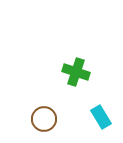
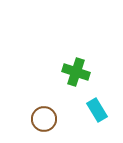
cyan rectangle: moved 4 px left, 7 px up
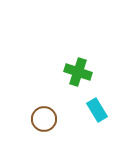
green cross: moved 2 px right
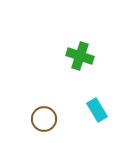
green cross: moved 2 px right, 16 px up
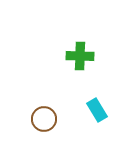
green cross: rotated 16 degrees counterclockwise
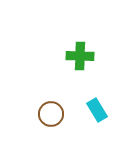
brown circle: moved 7 px right, 5 px up
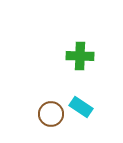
cyan rectangle: moved 16 px left, 3 px up; rotated 25 degrees counterclockwise
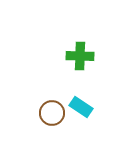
brown circle: moved 1 px right, 1 px up
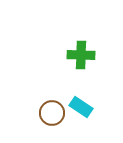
green cross: moved 1 px right, 1 px up
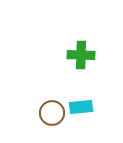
cyan rectangle: rotated 40 degrees counterclockwise
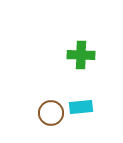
brown circle: moved 1 px left
